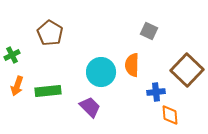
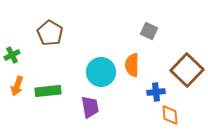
purple trapezoid: rotated 35 degrees clockwise
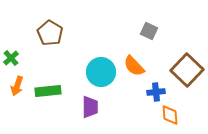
green cross: moved 1 px left, 3 px down; rotated 14 degrees counterclockwise
orange semicircle: moved 2 px right, 1 px down; rotated 45 degrees counterclockwise
purple trapezoid: rotated 10 degrees clockwise
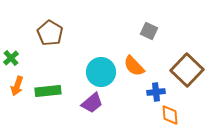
purple trapezoid: moved 2 px right, 4 px up; rotated 50 degrees clockwise
